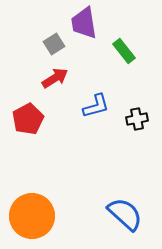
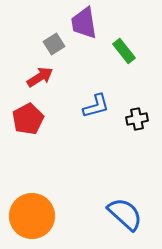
red arrow: moved 15 px left, 1 px up
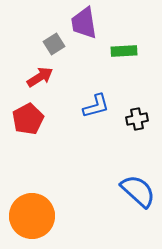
green rectangle: rotated 55 degrees counterclockwise
blue semicircle: moved 13 px right, 23 px up
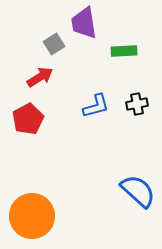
black cross: moved 15 px up
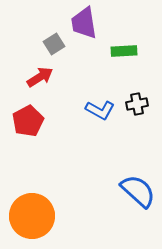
blue L-shape: moved 4 px right, 4 px down; rotated 44 degrees clockwise
red pentagon: moved 2 px down
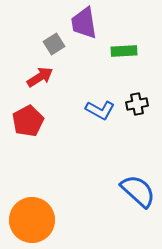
orange circle: moved 4 px down
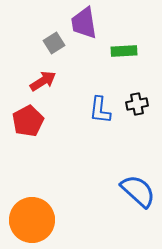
gray square: moved 1 px up
red arrow: moved 3 px right, 4 px down
blue L-shape: rotated 68 degrees clockwise
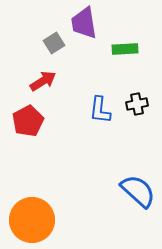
green rectangle: moved 1 px right, 2 px up
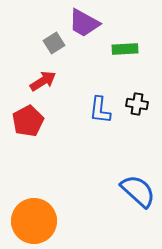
purple trapezoid: rotated 52 degrees counterclockwise
black cross: rotated 20 degrees clockwise
orange circle: moved 2 px right, 1 px down
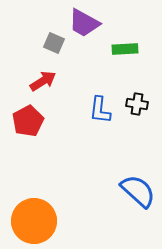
gray square: rotated 35 degrees counterclockwise
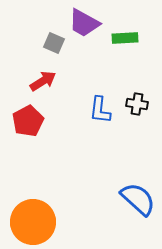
green rectangle: moved 11 px up
blue semicircle: moved 8 px down
orange circle: moved 1 px left, 1 px down
